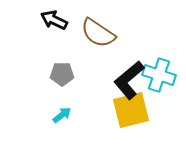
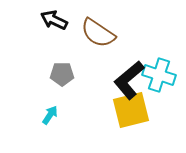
cyan arrow: moved 12 px left; rotated 18 degrees counterclockwise
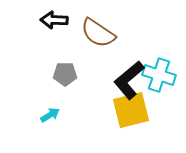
black arrow: rotated 24 degrees counterclockwise
gray pentagon: moved 3 px right
cyan arrow: rotated 24 degrees clockwise
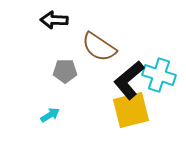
brown semicircle: moved 1 px right, 14 px down
gray pentagon: moved 3 px up
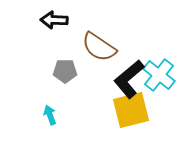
cyan cross: rotated 20 degrees clockwise
black L-shape: moved 1 px up
cyan arrow: rotated 78 degrees counterclockwise
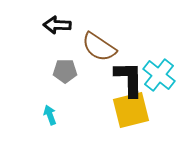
black arrow: moved 3 px right, 5 px down
black L-shape: rotated 129 degrees clockwise
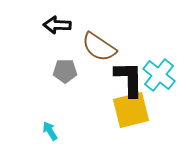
cyan arrow: moved 16 px down; rotated 12 degrees counterclockwise
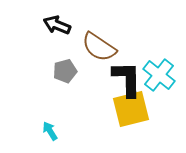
black arrow: rotated 20 degrees clockwise
gray pentagon: rotated 15 degrees counterclockwise
black L-shape: moved 2 px left
yellow square: moved 1 px up
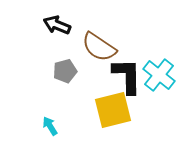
black L-shape: moved 3 px up
yellow square: moved 18 px left, 1 px down
cyan arrow: moved 5 px up
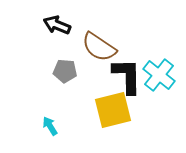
gray pentagon: rotated 20 degrees clockwise
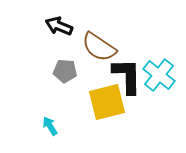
black arrow: moved 2 px right, 1 px down
yellow square: moved 6 px left, 8 px up
